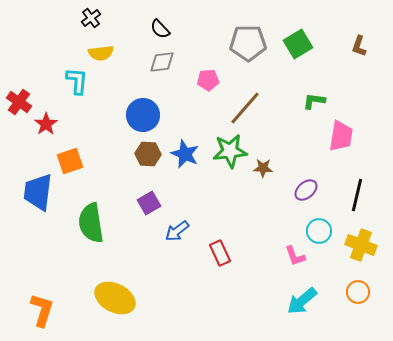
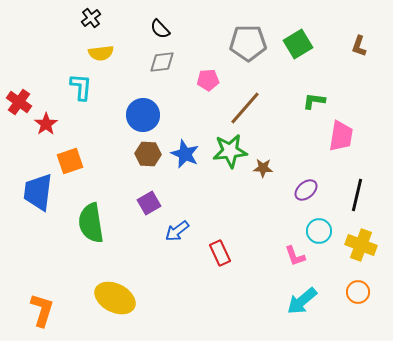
cyan L-shape: moved 4 px right, 6 px down
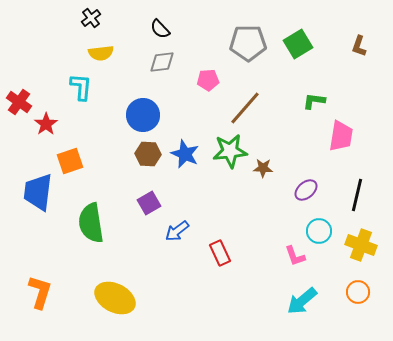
orange L-shape: moved 2 px left, 18 px up
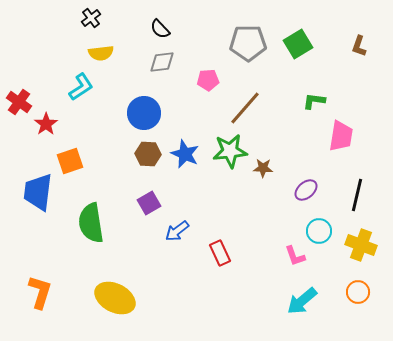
cyan L-shape: rotated 52 degrees clockwise
blue circle: moved 1 px right, 2 px up
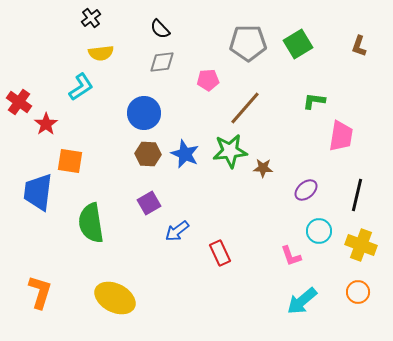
orange square: rotated 28 degrees clockwise
pink L-shape: moved 4 px left
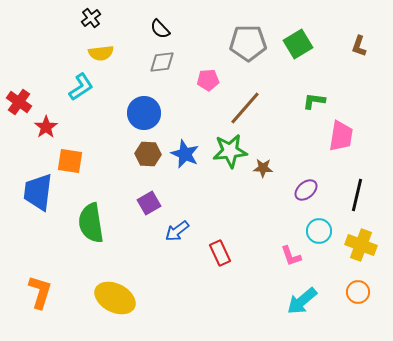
red star: moved 3 px down
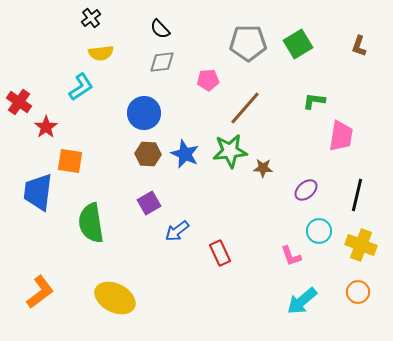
orange L-shape: rotated 36 degrees clockwise
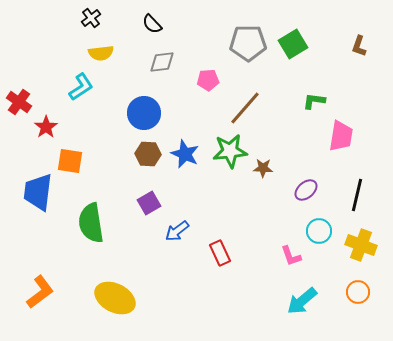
black semicircle: moved 8 px left, 5 px up
green square: moved 5 px left
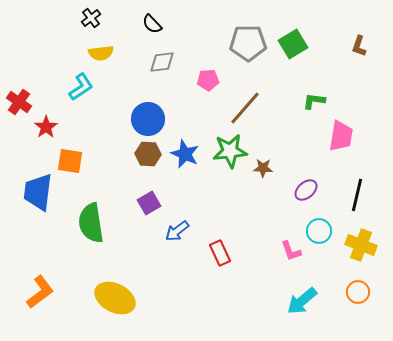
blue circle: moved 4 px right, 6 px down
pink L-shape: moved 5 px up
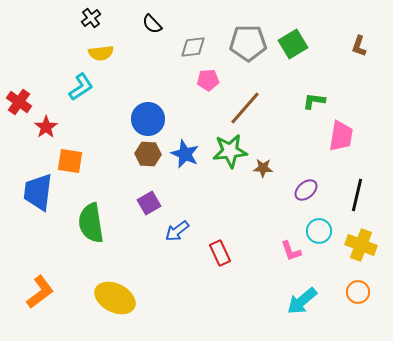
gray diamond: moved 31 px right, 15 px up
